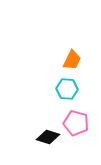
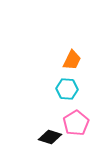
pink pentagon: rotated 25 degrees clockwise
black diamond: moved 2 px right
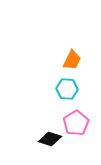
black diamond: moved 2 px down
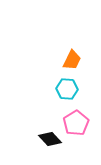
black diamond: rotated 30 degrees clockwise
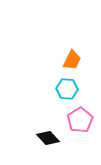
pink pentagon: moved 4 px right, 3 px up
black diamond: moved 2 px left, 1 px up
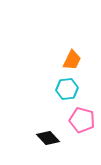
cyan hexagon: rotated 10 degrees counterclockwise
pink pentagon: moved 2 px right; rotated 25 degrees counterclockwise
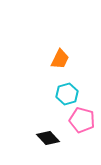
orange trapezoid: moved 12 px left, 1 px up
cyan hexagon: moved 5 px down; rotated 10 degrees counterclockwise
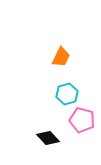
orange trapezoid: moved 1 px right, 2 px up
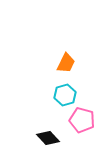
orange trapezoid: moved 5 px right, 6 px down
cyan hexagon: moved 2 px left, 1 px down
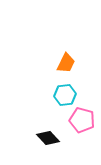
cyan hexagon: rotated 10 degrees clockwise
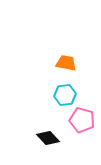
orange trapezoid: rotated 105 degrees counterclockwise
